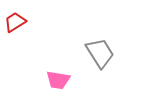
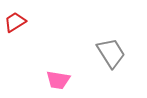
gray trapezoid: moved 11 px right
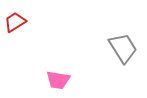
gray trapezoid: moved 12 px right, 5 px up
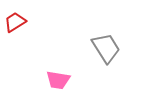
gray trapezoid: moved 17 px left
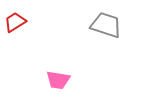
gray trapezoid: moved 23 px up; rotated 40 degrees counterclockwise
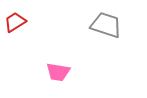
pink trapezoid: moved 8 px up
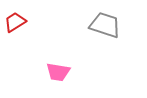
gray trapezoid: moved 1 px left
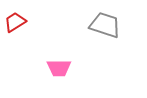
pink trapezoid: moved 1 px right, 4 px up; rotated 10 degrees counterclockwise
